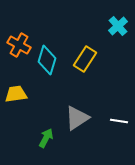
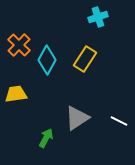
cyan cross: moved 20 px left, 9 px up; rotated 24 degrees clockwise
orange cross: rotated 15 degrees clockwise
cyan diamond: rotated 12 degrees clockwise
white line: rotated 18 degrees clockwise
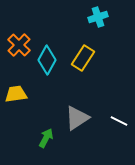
yellow rectangle: moved 2 px left, 1 px up
